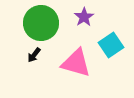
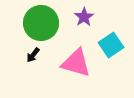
black arrow: moved 1 px left
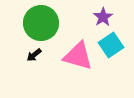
purple star: moved 19 px right
black arrow: moved 1 px right; rotated 14 degrees clockwise
pink triangle: moved 2 px right, 7 px up
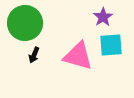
green circle: moved 16 px left
cyan square: rotated 30 degrees clockwise
black arrow: rotated 28 degrees counterclockwise
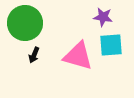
purple star: rotated 30 degrees counterclockwise
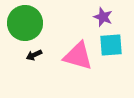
purple star: rotated 12 degrees clockwise
black arrow: rotated 42 degrees clockwise
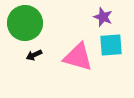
pink triangle: moved 1 px down
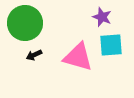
purple star: moved 1 px left
